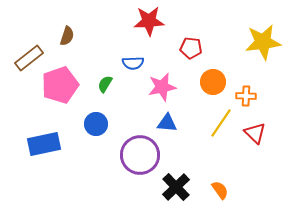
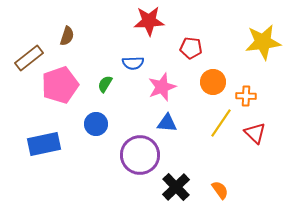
pink star: rotated 8 degrees counterclockwise
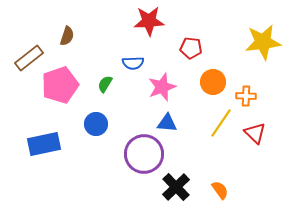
purple circle: moved 4 px right, 1 px up
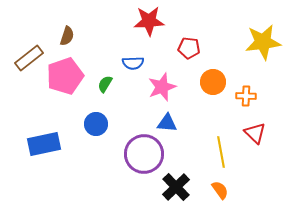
red pentagon: moved 2 px left
pink pentagon: moved 5 px right, 9 px up
yellow line: moved 29 px down; rotated 44 degrees counterclockwise
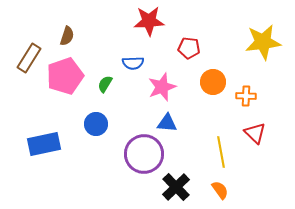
brown rectangle: rotated 20 degrees counterclockwise
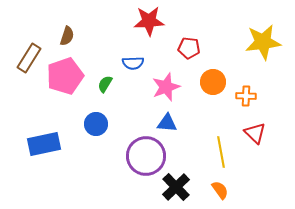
pink star: moved 4 px right
purple circle: moved 2 px right, 2 px down
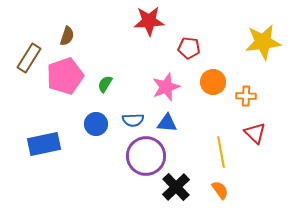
blue semicircle: moved 57 px down
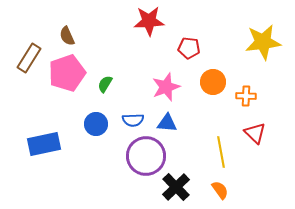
brown semicircle: rotated 138 degrees clockwise
pink pentagon: moved 2 px right, 3 px up
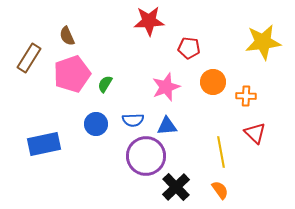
pink pentagon: moved 5 px right, 1 px down
blue triangle: moved 3 px down; rotated 10 degrees counterclockwise
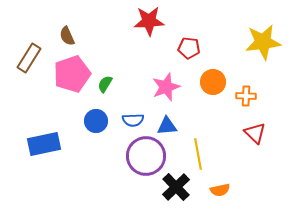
blue circle: moved 3 px up
yellow line: moved 23 px left, 2 px down
orange semicircle: rotated 114 degrees clockwise
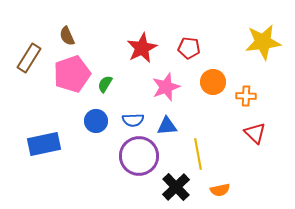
red star: moved 7 px left, 27 px down; rotated 24 degrees counterclockwise
purple circle: moved 7 px left
